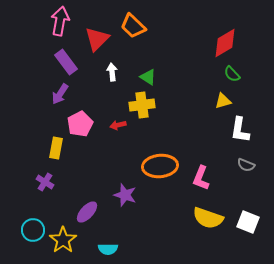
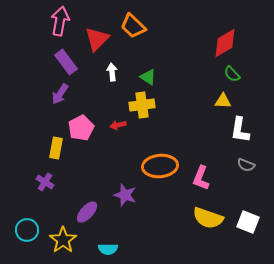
yellow triangle: rotated 18 degrees clockwise
pink pentagon: moved 1 px right, 4 px down
cyan circle: moved 6 px left
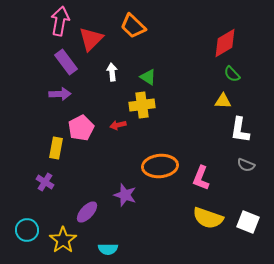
red triangle: moved 6 px left
purple arrow: rotated 125 degrees counterclockwise
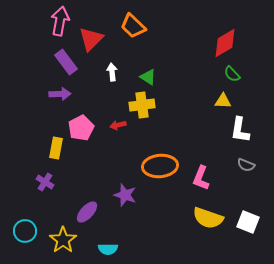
cyan circle: moved 2 px left, 1 px down
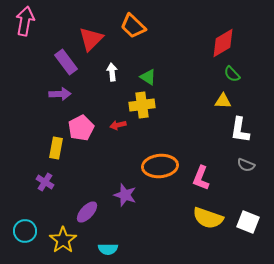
pink arrow: moved 35 px left
red diamond: moved 2 px left
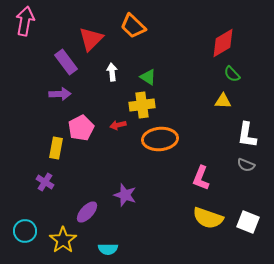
white L-shape: moved 7 px right, 5 px down
orange ellipse: moved 27 px up
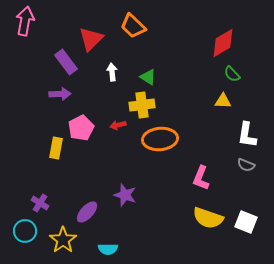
purple cross: moved 5 px left, 21 px down
white square: moved 2 px left
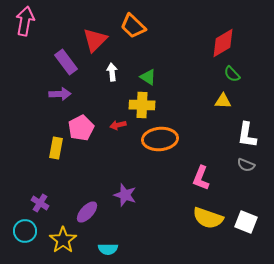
red triangle: moved 4 px right, 1 px down
yellow cross: rotated 10 degrees clockwise
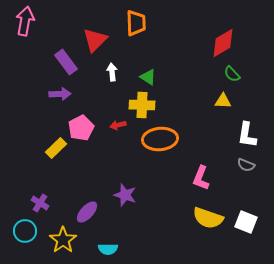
orange trapezoid: moved 3 px right, 3 px up; rotated 136 degrees counterclockwise
yellow rectangle: rotated 35 degrees clockwise
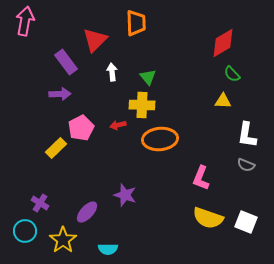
green triangle: rotated 18 degrees clockwise
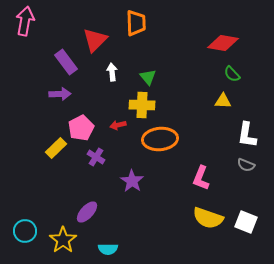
red diamond: rotated 40 degrees clockwise
purple star: moved 7 px right, 14 px up; rotated 15 degrees clockwise
purple cross: moved 56 px right, 46 px up
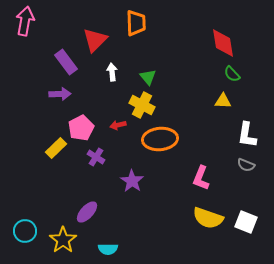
red diamond: rotated 72 degrees clockwise
yellow cross: rotated 25 degrees clockwise
